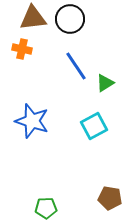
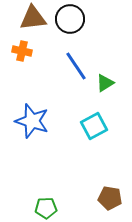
orange cross: moved 2 px down
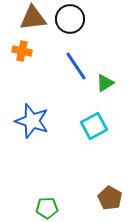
brown pentagon: rotated 20 degrees clockwise
green pentagon: moved 1 px right
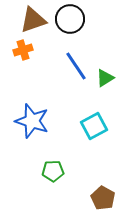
brown triangle: moved 2 px down; rotated 12 degrees counterclockwise
orange cross: moved 1 px right, 1 px up; rotated 30 degrees counterclockwise
green triangle: moved 5 px up
brown pentagon: moved 7 px left
green pentagon: moved 6 px right, 37 px up
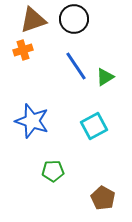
black circle: moved 4 px right
green triangle: moved 1 px up
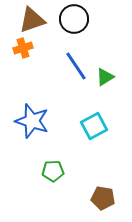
brown triangle: moved 1 px left
orange cross: moved 2 px up
brown pentagon: rotated 20 degrees counterclockwise
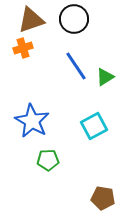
brown triangle: moved 1 px left
blue star: rotated 12 degrees clockwise
green pentagon: moved 5 px left, 11 px up
